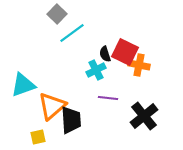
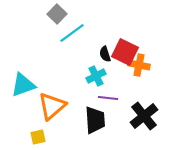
cyan cross: moved 6 px down
black trapezoid: moved 24 px right
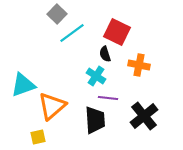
red square: moved 8 px left, 20 px up
cyan cross: rotated 30 degrees counterclockwise
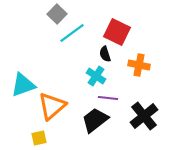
black trapezoid: rotated 124 degrees counterclockwise
yellow square: moved 1 px right, 1 px down
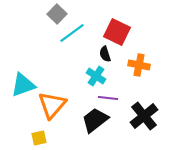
orange triangle: moved 1 px up; rotated 8 degrees counterclockwise
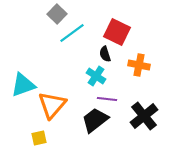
purple line: moved 1 px left, 1 px down
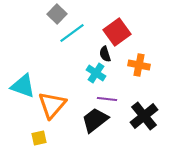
red square: rotated 28 degrees clockwise
cyan cross: moved 3 px up
cyan triangle: moved 1 px down; rotated 40 degrees clockwise
